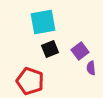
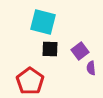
cyan square: rotated 24 degrees clockwise
black square: rotated 24 degrees clockwise
red pentagon: rotated 16 degrees clockwise
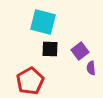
red pentagon: rotated 8 degrees clockwise
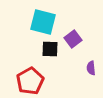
purple square: moved 7 px left, 12 px up
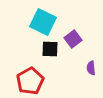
cyan square: rotated 12 degrees clockwise
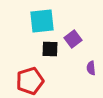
cyan square: moved 1 px left, 1 px up; rotated 32 degrees counterclockwise
red pentagon: rotated 12 degrees clockwise
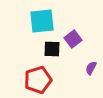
black square: moved 2 px right
purple semicircle: rotated 32 degrees clockwise
red pentagon: moved 8 px right, 1 px up
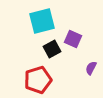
cyan square: rotated 8 degrees counterclockwise
purple square: rotated 30 degrees counterclockwise
black square: rotated 30 degrees counterclockwise
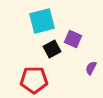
red pentagon: moved 4 px left; rotated 16 degrees clockwise
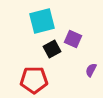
purple semicircle: moved 2 px down
